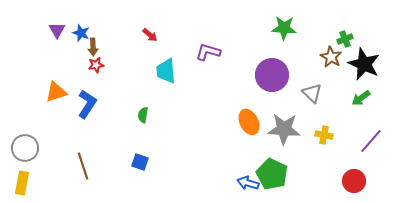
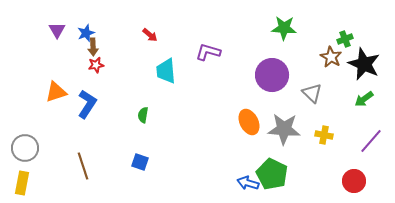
blue star: moved 5 px right; rotated 30 degrees clockwise
green arrow: moved 3 px right, 1 px down
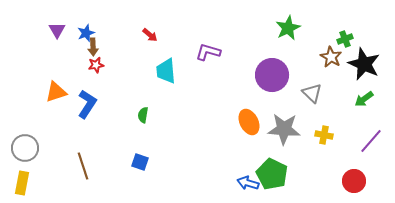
green star: moved 4 px right; rotated 30 degrees counterclockwise
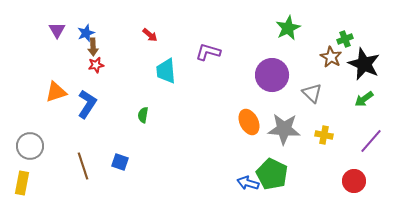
gray circle: moved 5 px right, 2 px up
blue square: moved 20 px left
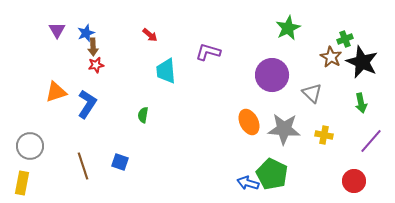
black star: moved 2 px left, 2 px up
green arrow: moved 3 px left, 4 px down; rotated 66 degrees counterclockwise
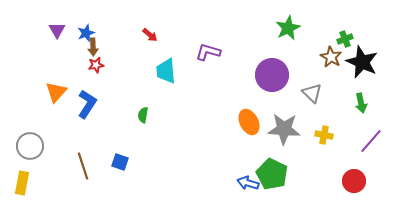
orange triangle: rotated 30 degrees counterclockwise
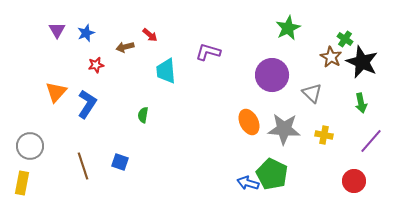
green cross: rotated 35 degrees counterclockwise
brown arrow: moved 32 px right; rotated 78 degrees clockwise
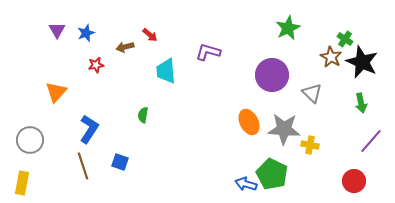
blue L-shape: moved 2 px right, 25 px down
yellow cross: moved 14 px left, 10 px down
gray circle: moved 6 px up
blue arrow: moved 2 px left, 1 px down
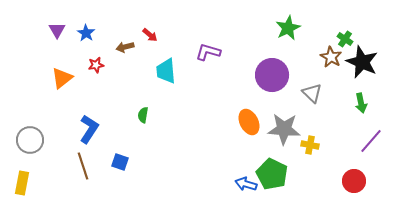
blue star: rotated 18 degrees counterclockwise
orange triangle: moved 6 px right, 14 px up; rotated 10 degrees clockwise
